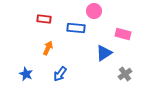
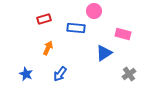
red rectangle: rotated 24 degrees counterclockwise
gray cross: moved 4 px right
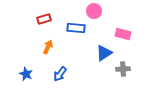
orange arrow: moved 1 px up
gray cross: moved 6 px left, 5 px up; rotated 32 degrees clockwise
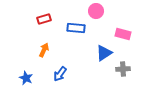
pink circle: moved 2 px right
orange arrow: moved 4 px left, 3 px down
blue star: moved 4 px down
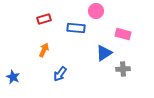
blue star: moved 13 px left, 1 px up
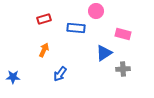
blue star: rotated 24 degrees counterclockwise
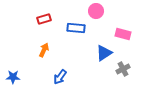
gray cross: rotated 24 degrees counterclockwise
blue arrow: moved 3 px down
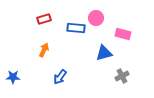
pink circle: moved 7 px down
blue triangle: rotated 18 degrees clockwise
gray cross: moved 1 px left, 7 px down
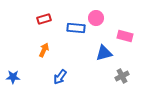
pink rectangle: moved 2 px right, 2 px down
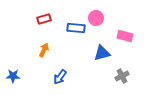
blue triangle: moved 2 px left
blue star: moved 1 px up
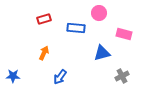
pink circle: moved 3 px right, 5 px up
pink rectangle: moved 1 px left, 2 px up
orange arrow: moved 3 px down
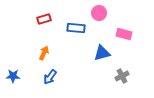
blue arrow: moved 10 px left
